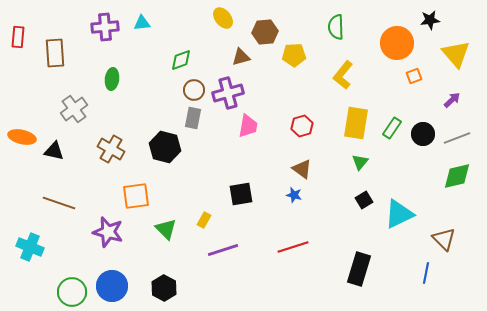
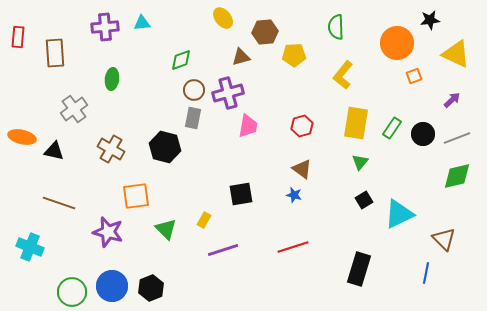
yellow triangle at (456, 54): rotated 24 degrees counterclockwise
black hexagon at (164, 288): moved 13 px left; rotated 10 degrees clockwise
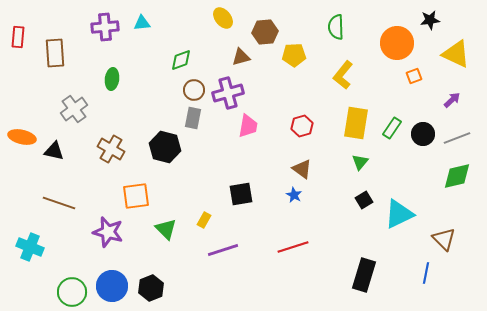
blue star at (294, 195): rotated 14 degrees clockwise
black rectangle at (359, 269): moved 5 px right, 6 px down
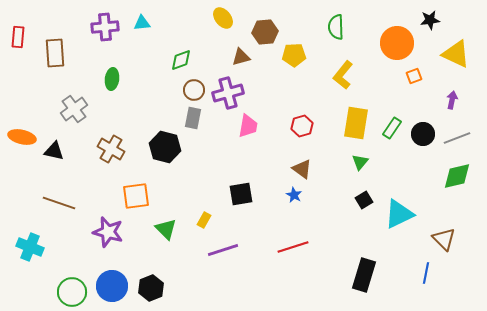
purple arrow at (452, 100): rotated 36 degrees counterclockwise
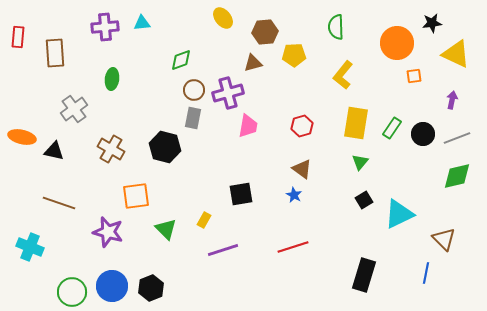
black star at (430, 20): moved 2 px right, 3 px down
brown triangle at (241, 57): moved 12 px right, 6 px down
orange square at (414, 76): rotated 14 degrees clockwise
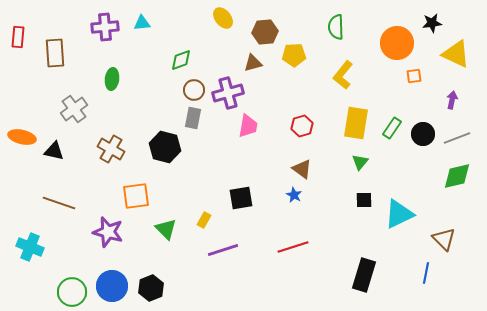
black square at (241, 194): moved 4 px down
black square at (364, 200): rotated 30 degrees clockwise
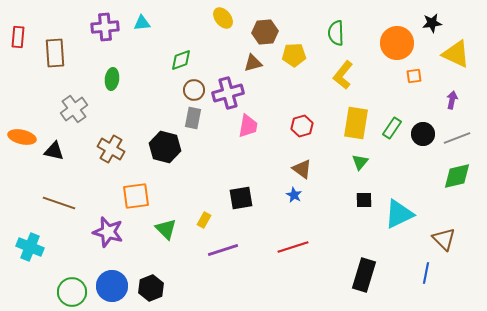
green semicircle at (336, 27): moved 6 px down
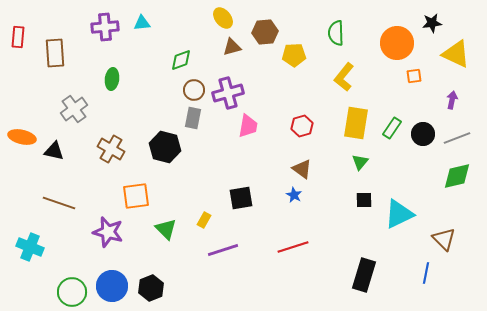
brown triangle at (253, 63): moved 21 px left, 16 px up
yellow L-shape at (343, 75): moved 1 px right, 2 px down
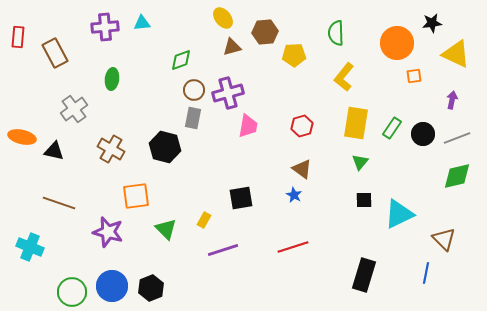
brown rectangle at (55, 53): rotated 24 degrees counterclockwise
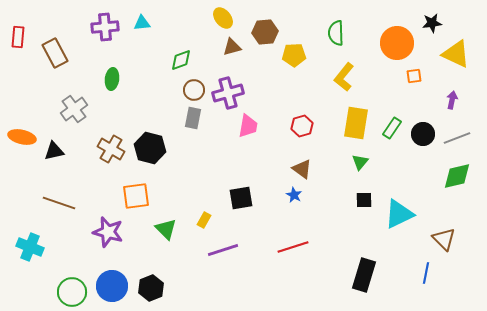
black hexagon at (165, 147): moved 15 px left, 1 px down
black triangle at (54, 151): rotated 25 degrees counterclockwise
